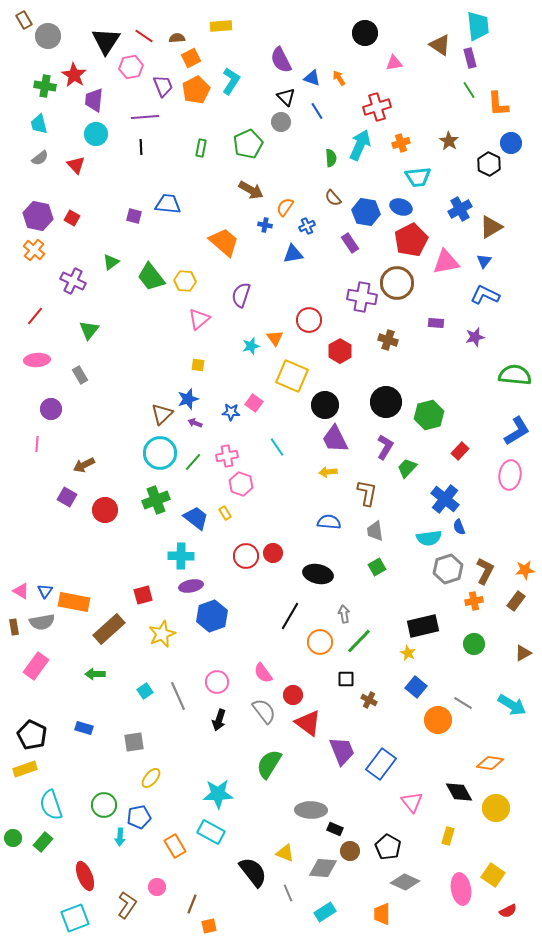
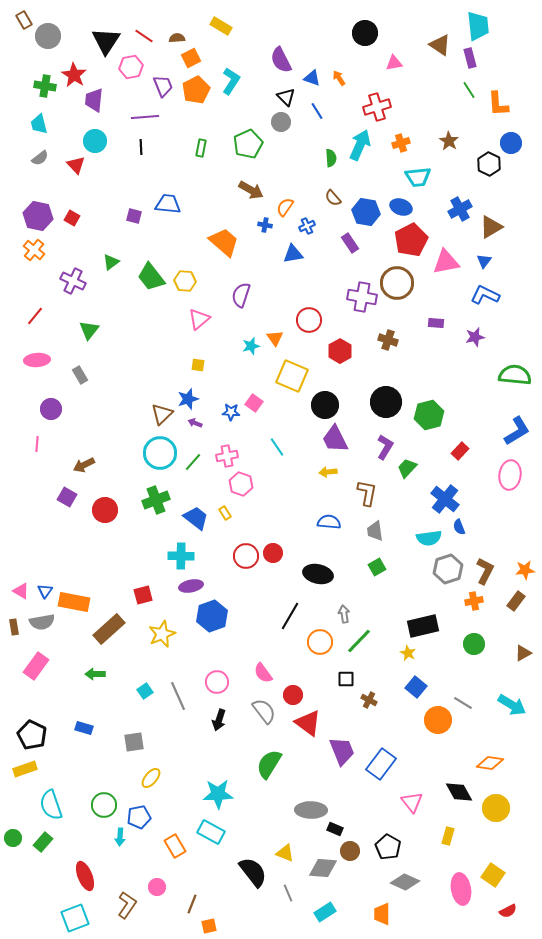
yellow rectangle at (221, 26): rotated 35 degrees clockwise
cyan circle at (96, 134): moved 1 px left, 7 px down
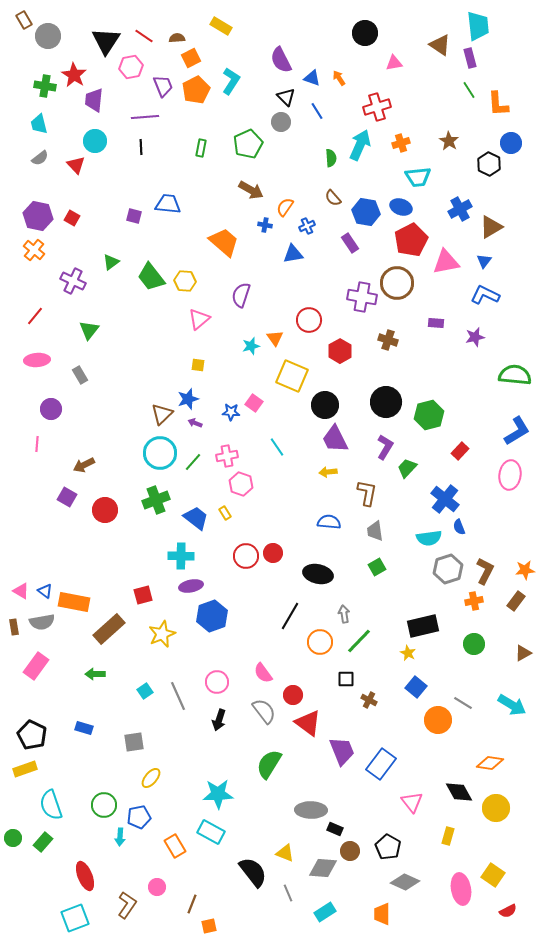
blue triangle at (45, 591): rotated 28 degrees counterclockwise
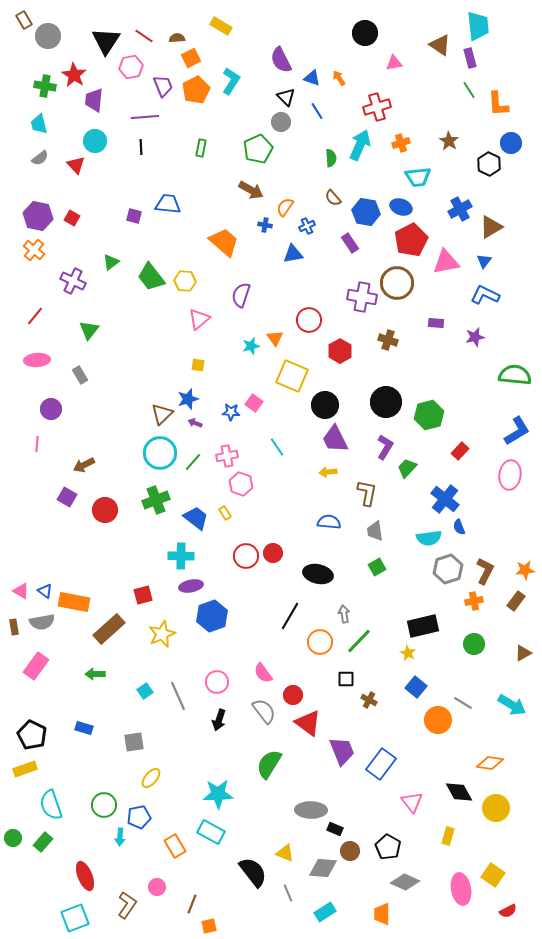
green pentagon at (248, 144): moved 10 px right, 5 px down
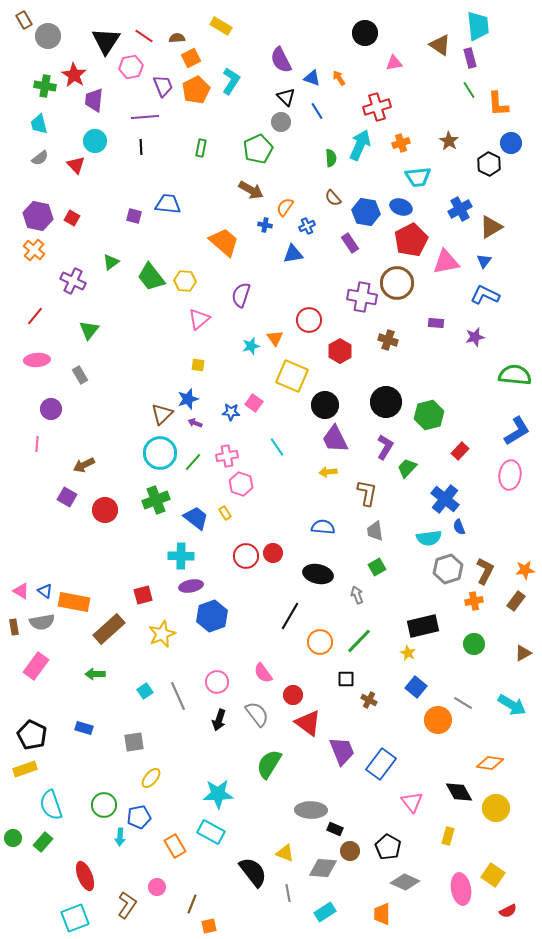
blue semicircle at (329, 522): moved 6 px left, 5 px down
gray arrow at (344, 614): moved 13 px right, 19 px up; rotated 12 degrees counterclockwise
gray semicircle at (264, 711): moved 7 px left, 3 px down
gray line at (288, 893): rotated 12 degrees clockwise
